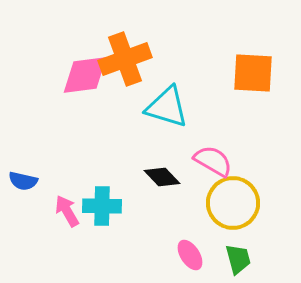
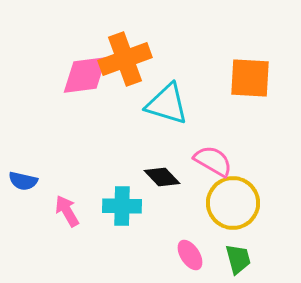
orange square: moved 3 px left, 5 px down
cyan triangle: moved 3 px up
cyan cross: moved 20 px right
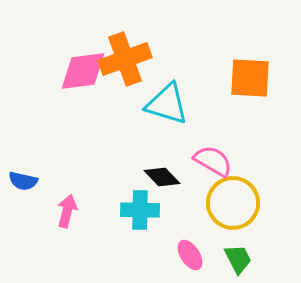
pink diamond: moved 2 px left, 4 px up
cyan cross: moved 18 px right, 4 px down
pink arrow: rotated 44 degrees clockwise
green trapezoid: rotated 12 degrees counterclockwise
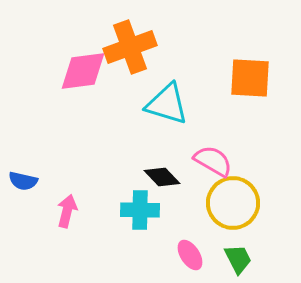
orange cross: moved 5 px right, 12 px up
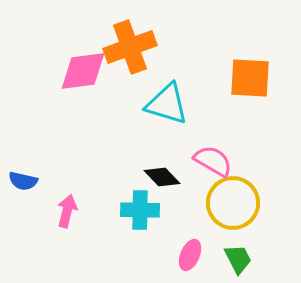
pink ellipse: rotated 56 degrees clockwise
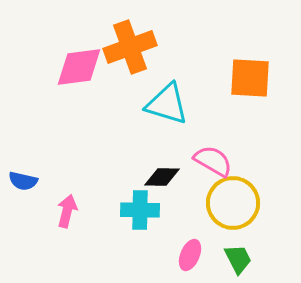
pink diamond: moved 4 px left, 4 px up
black diamond: rotated 45 degrees counterclockwise
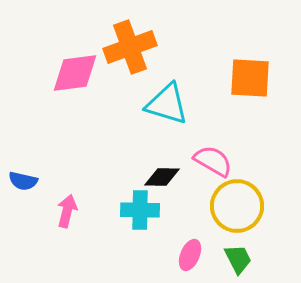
pink diamond: moved 4 px left, 6 px down
yellow circle: moved 4 px right, 3 px down
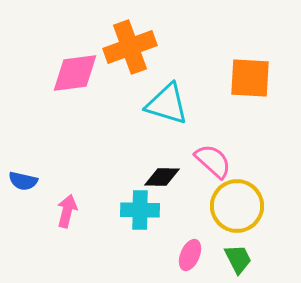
pink semicircle: rotated 12 degrees clockwise
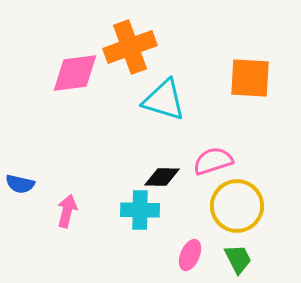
cyan triangle: moved 3 px left, 4 px up
pink semicircle: rotated 60 degrees counterclockwise
blue semicircle: moved 3 px left, 3 px down
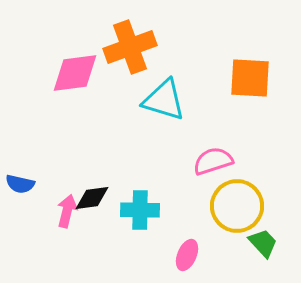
black diamond: moved 70 px left, 21 px down; rotated 9 degrees counterclockwise
pink ellipse: moved 3 px left
green trapezoid: moved 25 px right, 16 px up; rotated 16 degrees counterclockwise
